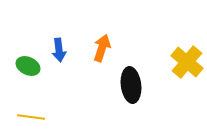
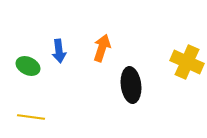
blue arrow: moved 1 px down
yellow cross: rotated 16 degrees counterclockwise
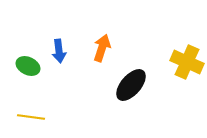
black ellipse: rotated 48 degrees clockwise
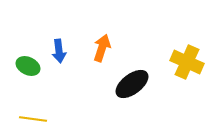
black ellipse: moved 1 px right, 1 px up; rotated 12 degrees clockwise
yellow line: moved 2 px right, 2 px down
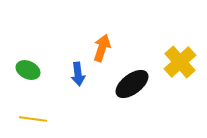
blue arrow: moved 19 px right, 23 px down
yellow cross: moved 7 px left; rotated 24 degrees clockwise
green ellipse: moved 4 px down
